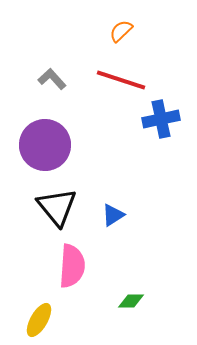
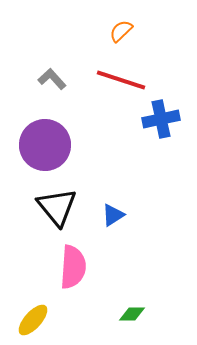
pink semicircle: moved 1 px right, 1 px down
green diamond: moved 1 px right, 13 px down
yellow ellipse: moved 6 px left; rotated 12 degrees clockwise
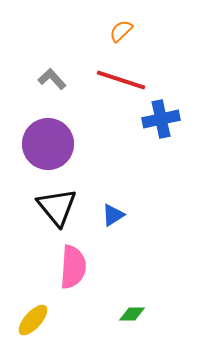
purple circle: moved 3 px right, 1 px up
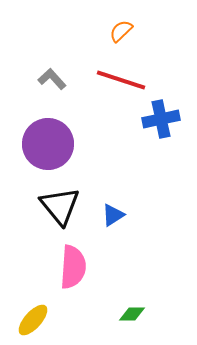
black triangle: moved 3 px right, 1 px up
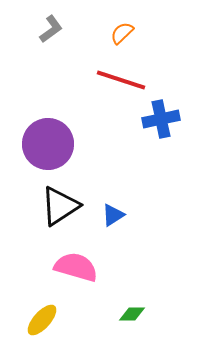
orange semicircle: moved 1 px right, 2 px down
gray L-shape: moved 1 px left, 50 px up; rotated 96 degrees clockwise
black triangle: rotated 36 degrees clockwise
pink semicircle: moved 3 px right; rotated 78 degrees counterclockwise
yellow ellipse: moved 9 px right
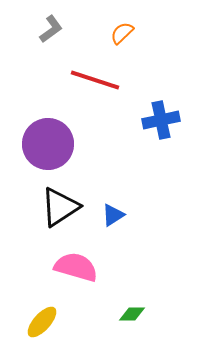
red line: moved 26 px left
blue cross: moved 1 px down
black triangle: moved 1 px down
yellow ellipse: moved 2 px down
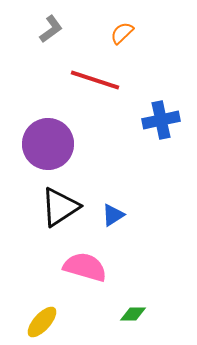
pink semicircle: moved 9 px right
green diamond: moved 1 px right
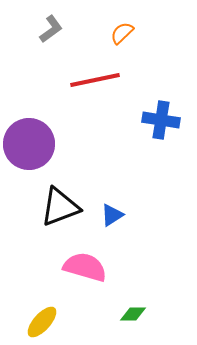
red line: rotated 30 degrees counterclockwise
blue cross: rotated 21 degrees clockwise
purple circle: moved 19 px left
black triangle: rotated 12 degrees clockwise
blue triangle: moved 1 px left
